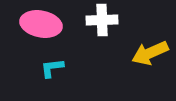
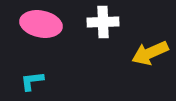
white cross: moved 1 px right, 2 px down
cyan L-shape: moved 20 px left, 13 px down
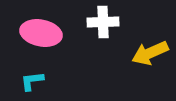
pink ellipse: moved 9 px down
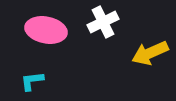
white cross: rotated 24 degrees counterclockwise
pink ellipse: moved 5 px right, 3 px up
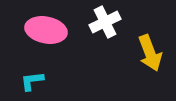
white cross: moved 2 px right
yellow arrow: rotated 87 degrees counterclockwise
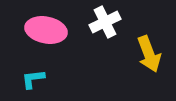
yellow arrow: moved 1 px left, 1 px down
cyan L-shape: moved 1 px right, 2 px up
